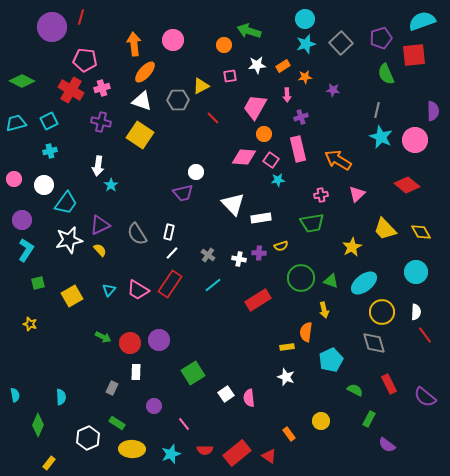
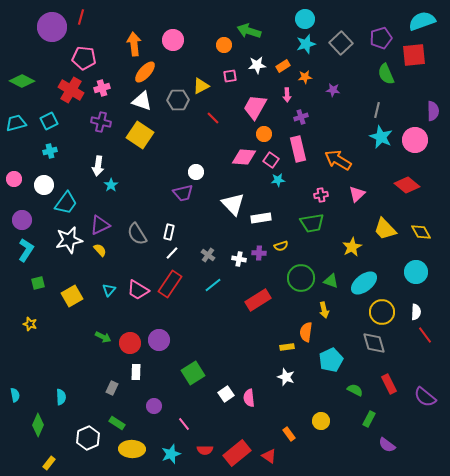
pink pentagon at (85, 60): moved 1 px left, 2 px up
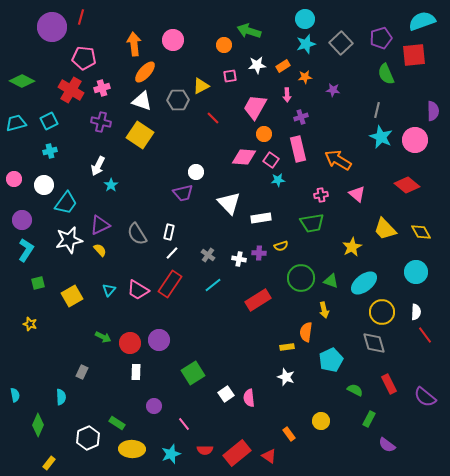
white arrow at (98, 166): rotated 18 degrees clockwise
pink triangle at (357, 194): rotated 36 degrees counterclockwise
white triangle at (233, 204): moved 4 px left, 1 px up
gray rectangle at (112, 388): moved 30 px left, 16 px up
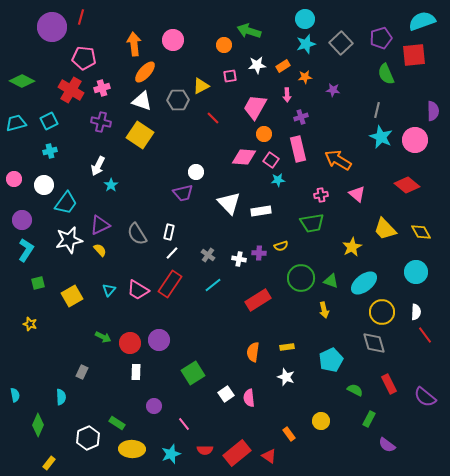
white rectangle at (261, 218): moved 7 px up
orange semicircle at (306, 332): moved 53 px left, 20 px down
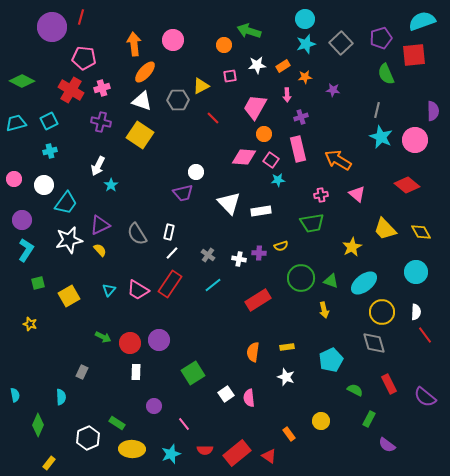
yellow square at (72, 296): moved 3 px left
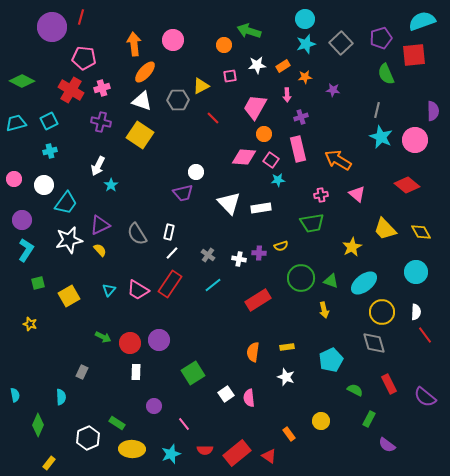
white rectangle at (261, 211): moved 3 px up
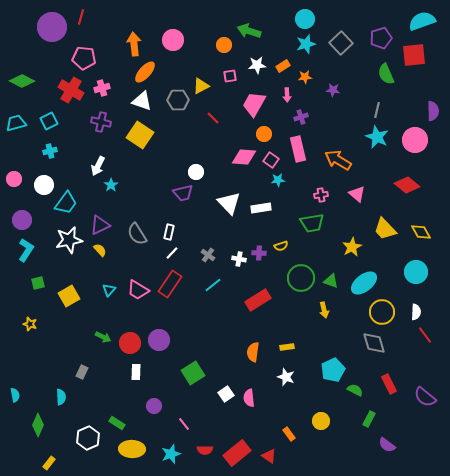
pink trapezoid at (255, 107): moved 1 px left, 3 px up
cyan star at (381, 137): moved 4 px left
cyan pentagon at (331, 360): moved 2 px right, 10 px down
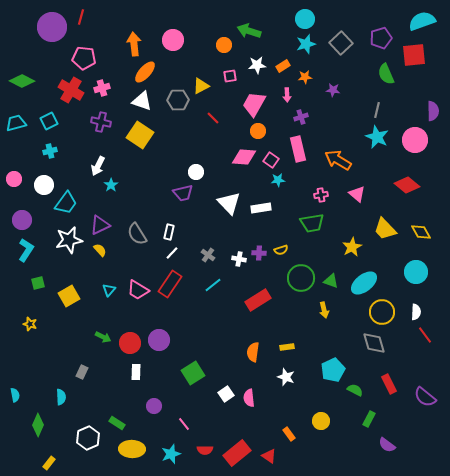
orange circle at (264, 134): moved 6 px left, 3 px up
yellow semicircle at (281, 246): moved 4 px down
